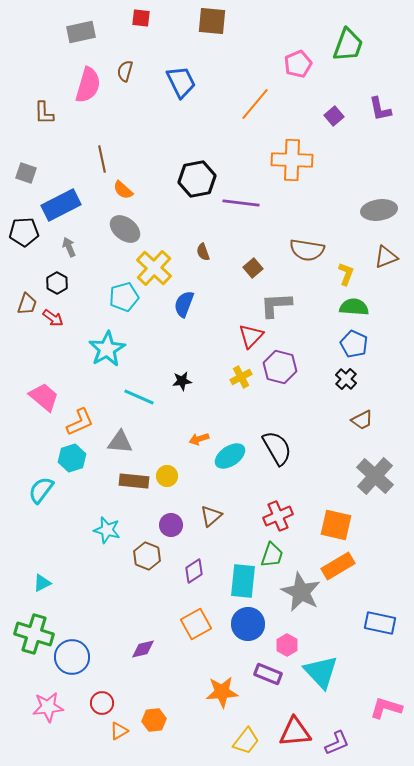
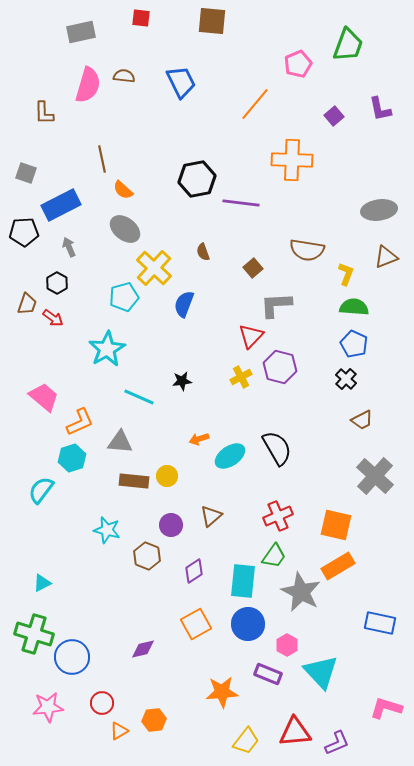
brown semicircle at (125, 71): moved 1 px left, 5 px down; rotated 80 degrees clockwise
green trapezoid at (272, 555): moved 2 px right, 1 px down; rotated 16 degrees clockwise
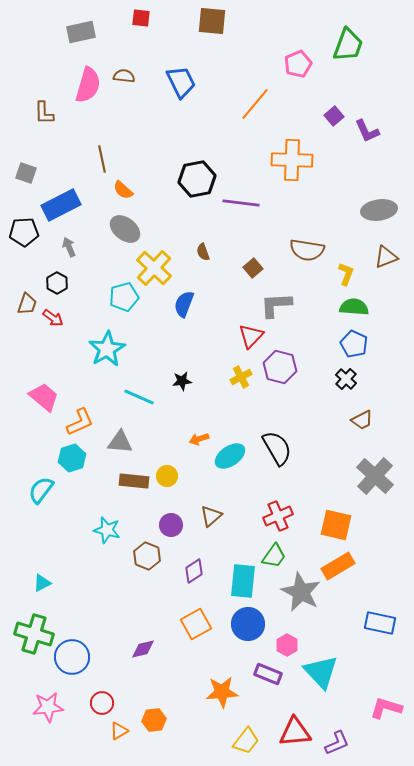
purple L-shape at (380, 109): moved 13 px left, 22 px down; rotated 12 degrees counterclockwise
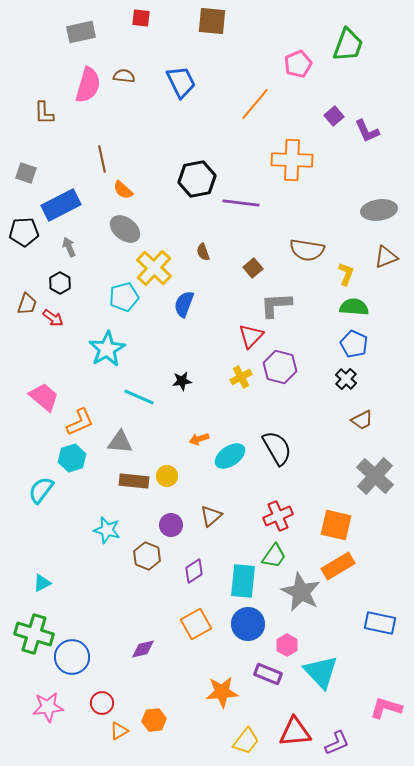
black hexagon at (57, 283): moved 3 px right
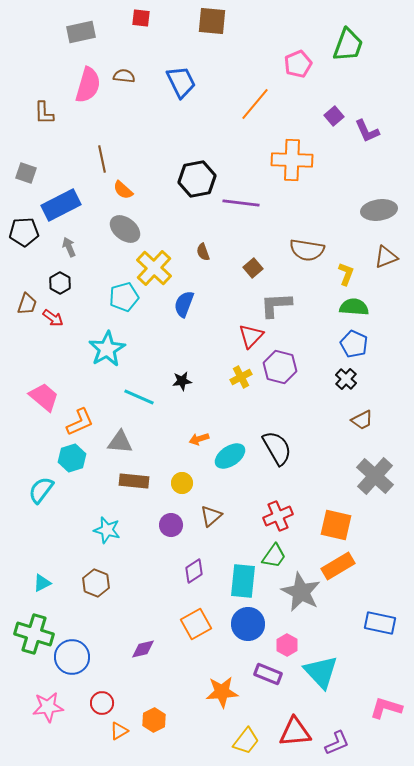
yellow circle at (167, 476): moved 15 px right, 7 px down
brown hexagon at (147, 556): moved 51 px left, 27 px down
orange hexagon at (154, 720): rotated 20 degrees counterclockwise
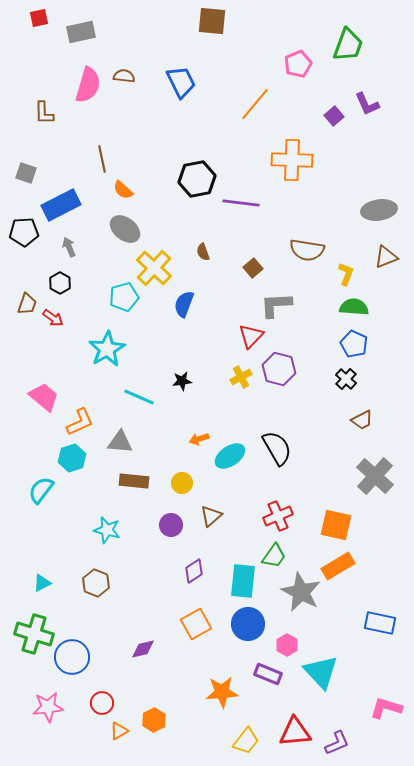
red square at (141, 18): moved 102 px left; rotated 18 degrees counterclockwise
purple L-shape at (367, 131): moved 27 px up
purple hexagon at (280, 367): moved 1 px left, 2 px down
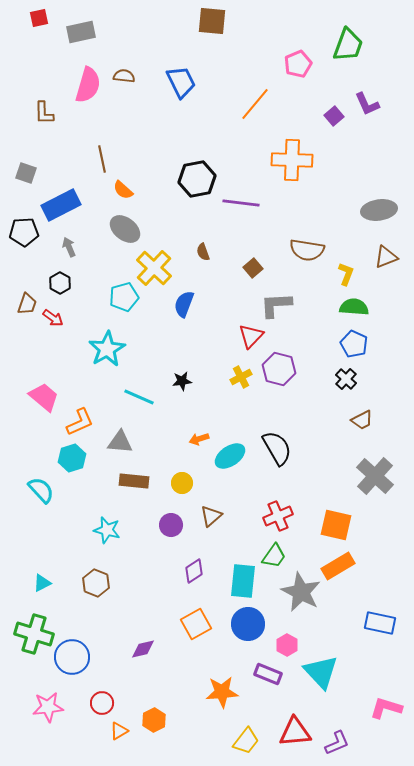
cyan semicircle at (41, 490): rotated 100 degrees clockwise
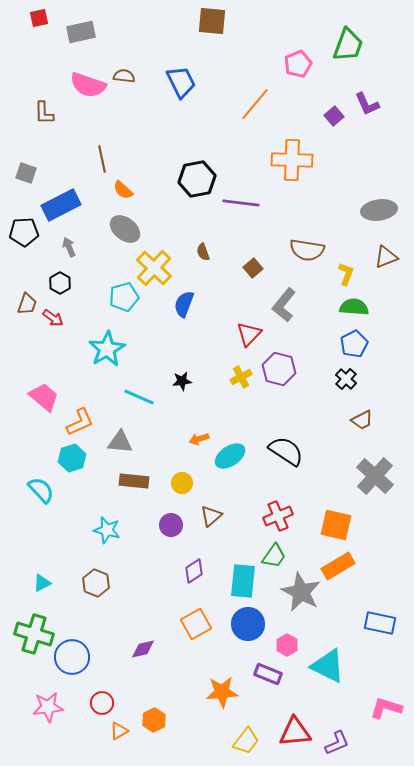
pink semicircle at (88, 85): rotated 93 degrees clockwise
gray L-shape at (276, 305): moved 8 px right; rotated 48 degrees counterclockwise
red triangle at (251, 336): moved 2 px left, 2 px up
blue pentagon at (354, 344): rotated 20 degrees clockwise
black semicircle at (277, 448): moved 9 px right, 3 px down; rotated 27 degrees counterclockwise
cyan triangle at (321, 672): moved 7 px right, 6 px up; rotated 21 degrees counterclockwise
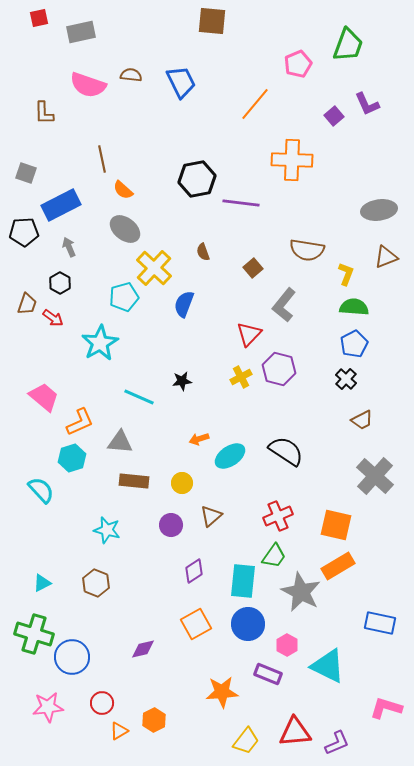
brown semicircle at (124, 76): moved 7 px right, 1 px up
cyan star at (107, 349): moved 7 px left, 6 px up
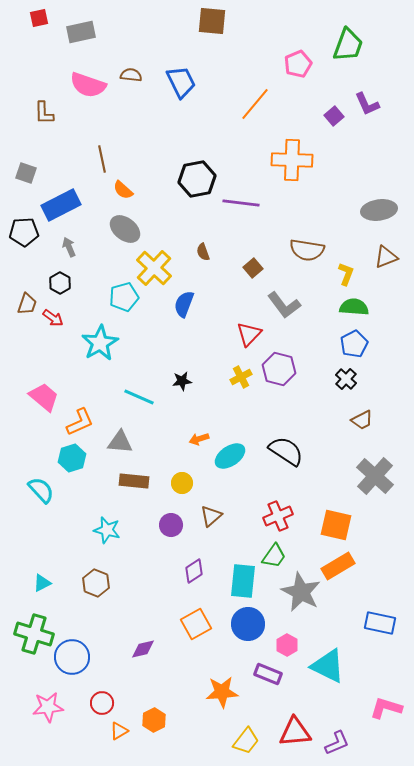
gray L-shape at (284, 305): rotated 76 degrees counterclockwise
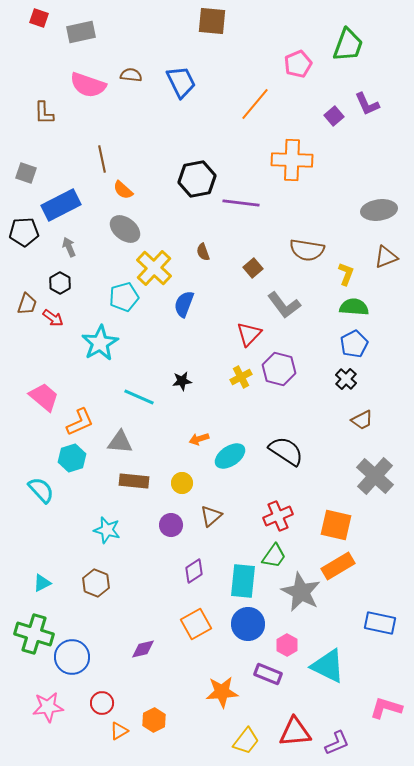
red square at (39, 18): rotated 30 degrees clockwise
